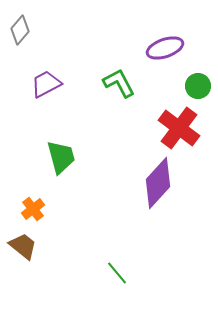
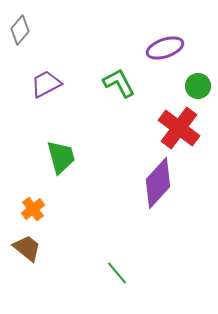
brown trapezoid: moved 4 px right, 2 px down
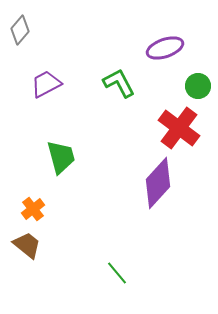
brown trapezoid: moved 3 px up
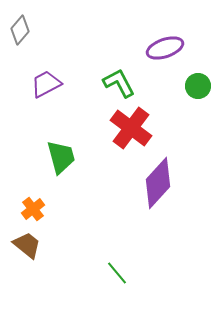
red cross: moved 48 px left
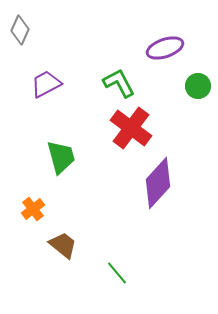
gray diamond: rotated 16 degrees counterclockwise
brown trapezoid: moved 36 px right
